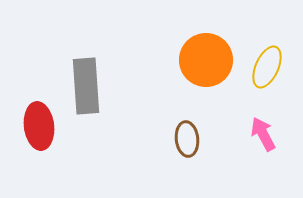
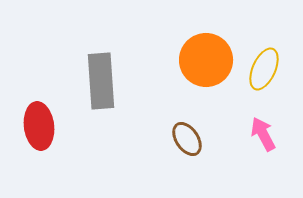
yellow ellipse: moved 3 px left, 2 px down
gray rectangle: moved 15 px right, 5 px up
brown ellipse: rotated 28 degrees counterclockwise
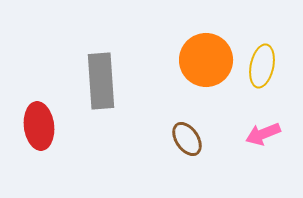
yellow ellipse: moved 2 px left, 3 px up; rotated 12 degrees counterclockwise
pink arrow: rotated 84 degrees counterclockwise
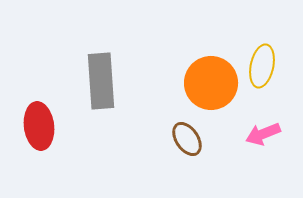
orange circle: moved 5 px right, 23 px down
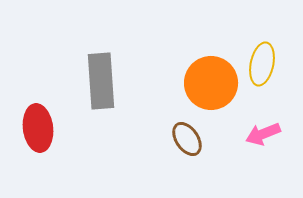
yellow ellipse: moved 2 px up
red ellipse: moved 1 px left, 2 px down
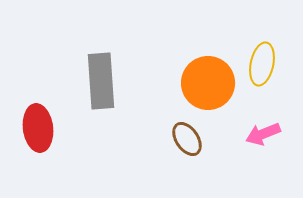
orange circle: moved 3 px left
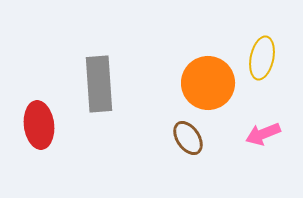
yellow ellipse: moved 6 px up
gray rectangle: moved 2 px left, 3 px down
red ellipse: moved 1 px right, 3 px up
brown ellipse: moved 1 px right, 1 px up
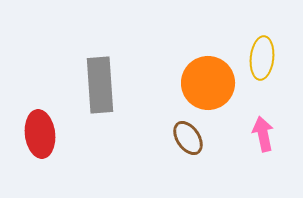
yellow ellipse: rotated 6 degrees counterclockwise
gray rectangle: moved 1 px right, 1 px down
red ellipse: moved 1 px right, 9 px down
pink arrow: rotated 100 degrees clockwise
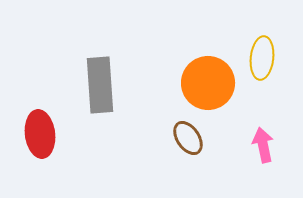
pink arrow: moved 11 px down
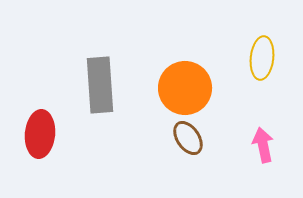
orange circle: moved 23 px left, 5 px down
red ellipse: rotated 12 degrees clockwise
